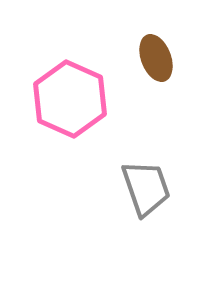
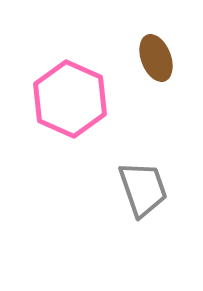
gray trapezoid: moved 3 px left, 1 px down
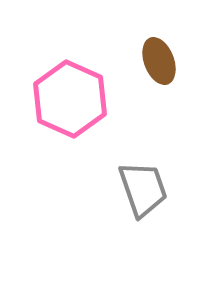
brown ellipse: moved 3 px right, 3 px down
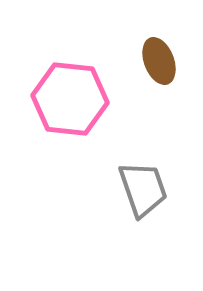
pink hexagon: rotated 18 degrees counterclockwise
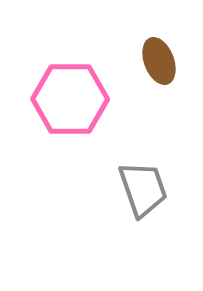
pink hexagon: rotated 6 degrees counterclockwise
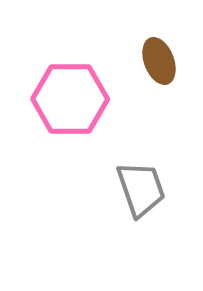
gray trapezoid: moved 2 px left
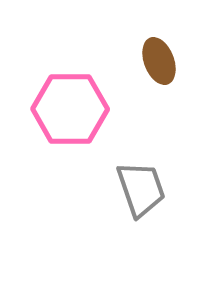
pink hexagon: moved 10 px down
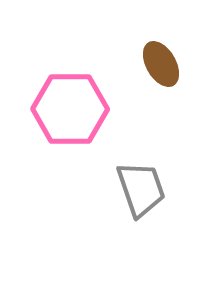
brown ellipse: moved 2 px right, 3 px down; rotated 9 degrees counterclockwise
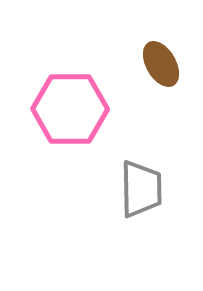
gray trapezoid: rotated 18 degrees clockwise
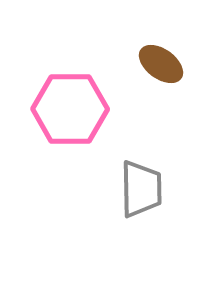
brown ellipse: rotated 24 degrees counterclockwise
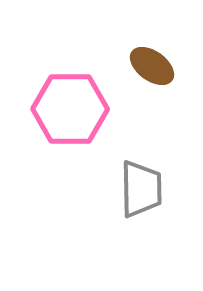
brown ellipse: moved 9 px left, 2 px down
